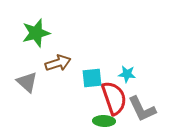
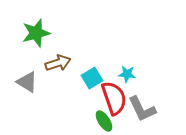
cyan square: rotated 25 degrees counterclockwise
gray triangle: rotated 10 degrees counterclockwise
green ellipse: rotated 55 degrees clockwise
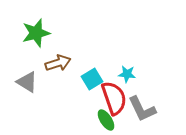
cyan square: moved 1 px down
green ellipse: moved 2 px right, 1 px up
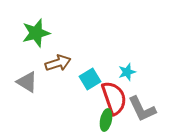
cyan star: moved 2 px up; rotated 24 degrees counterclockwise
cyan square: moved 2 px left
green ellipse: rotated 45 degrees clockwise
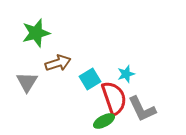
cyan star: moved 1 px left, 2 px down
gray triangle: rotated 30 degrees clockwise
green ellipse: moved 2 px left, 1 px down; rotated 50 degrees clockwise
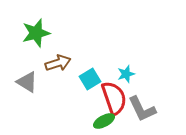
gray triangle: rotated 30 degrees counterclockwise
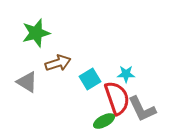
cyan star: rotated 18 degrees clockwise
red semicircle: moved 3 px right
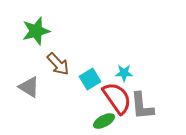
green star: moved 2 px up
brown arrow: moved 1 px down; rotated 65 degrees clockwise
cyan star: moved 2 px left, 1 px up
gray triangle: moved 2 px right, 5 px down
red semicircle: rotated 16 degrees counterclockwise
gray L-shape: moved 3 px up; rotated 20 degrees clockwise
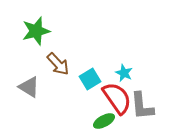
cyan star: rotated 24 degrees clockwise
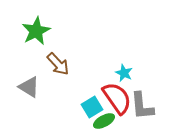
green star: rotated 12 degrees counterclockwise
cyan square: moved 2 px right, 28 px down
